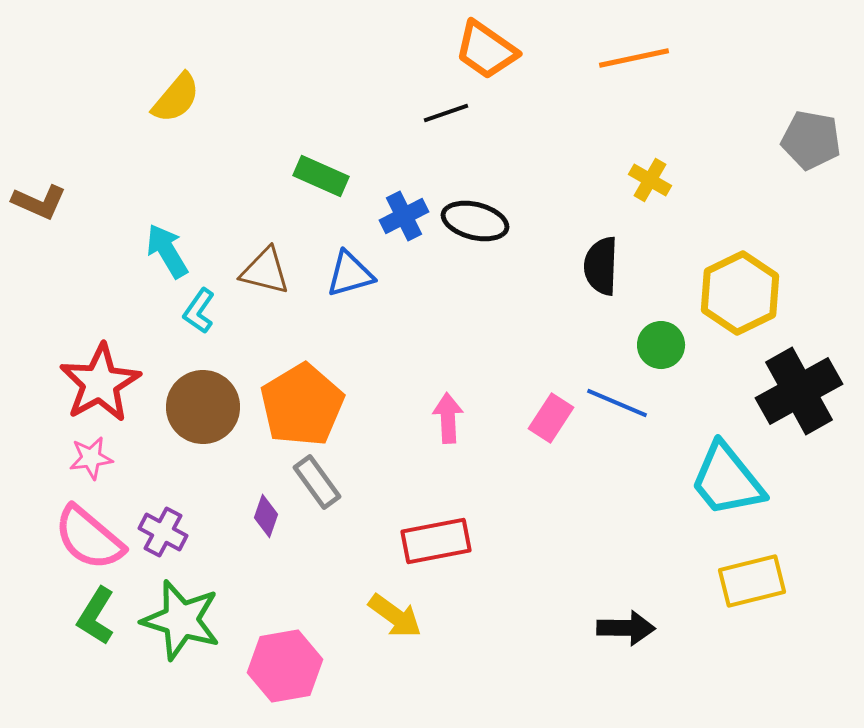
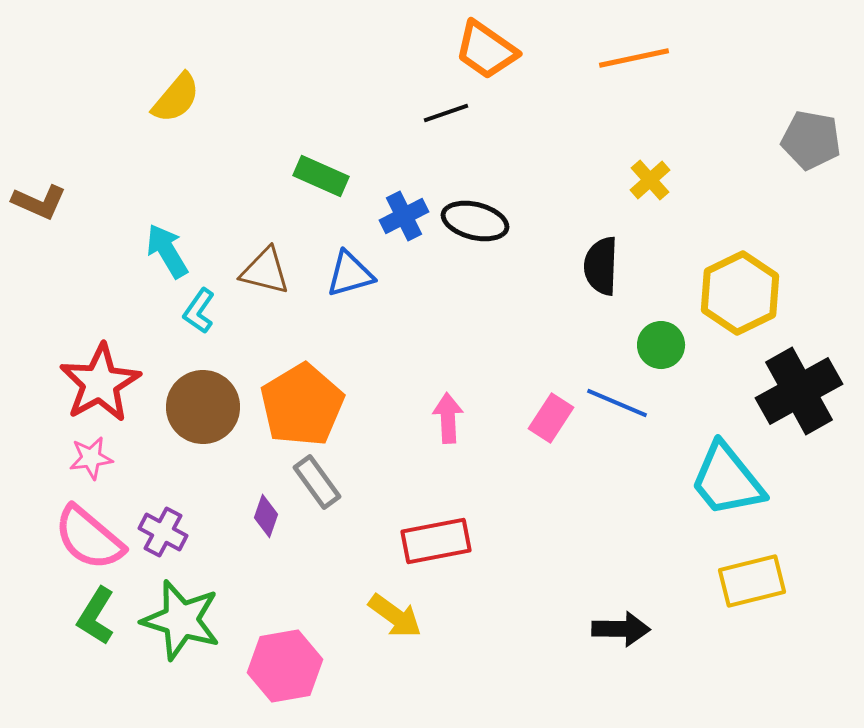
yellow cross: rotated 18 degrees clockwise
black arrow: moved 5 px left, 1 px down
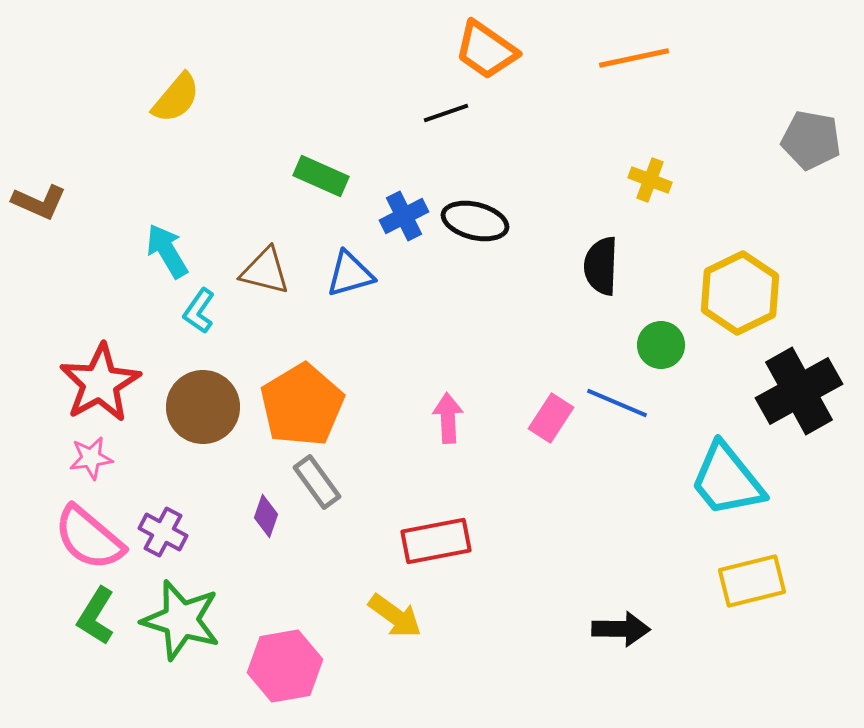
yellow cross: rotated 27 degrees counterclockwise
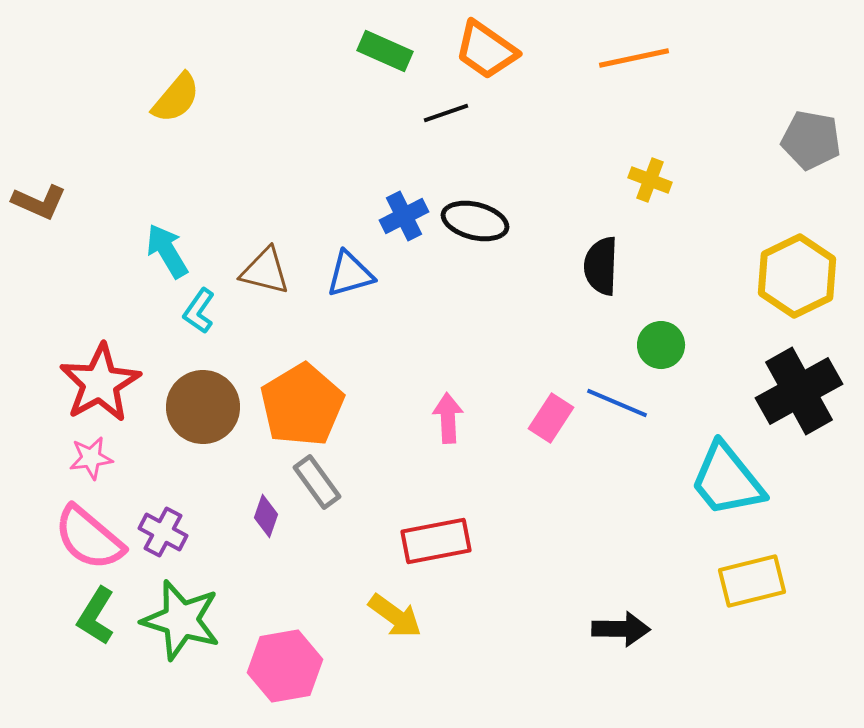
green rectangle: moved 64 px right, 125 px up
yellow hexagon: moved 57 px right, 17 px up
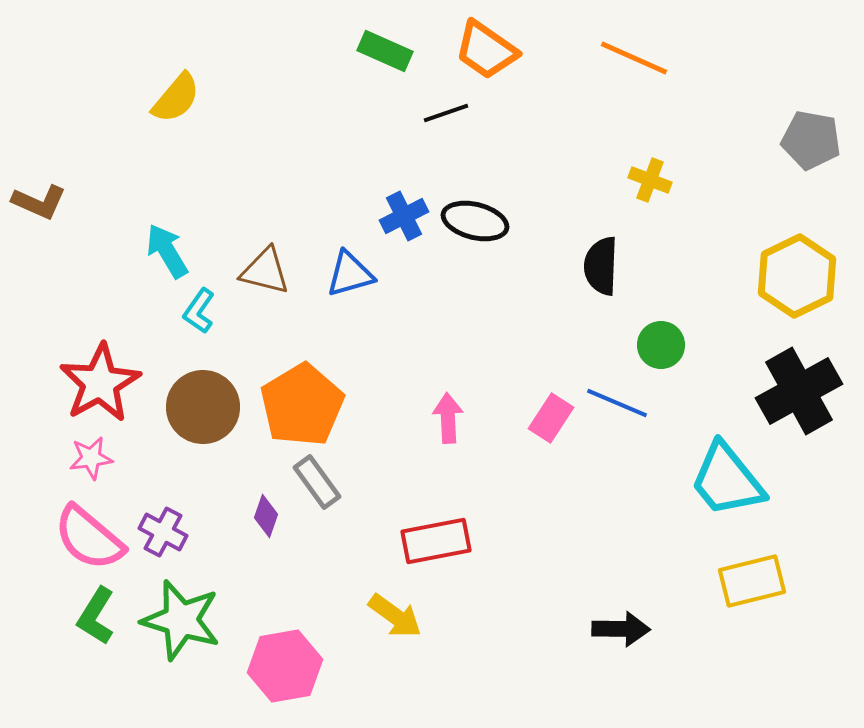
orange line: rotated 36 degrees clockwise
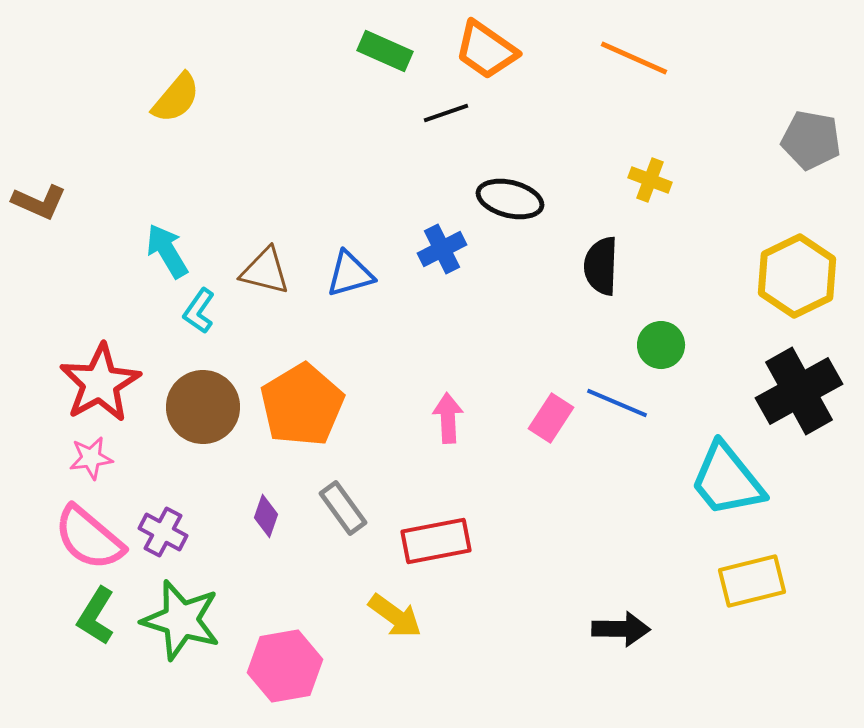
blue cross: moved 38 px right, 33 px down
black ellipse: moved 35 px right, 22 px up
gray rectangle: moved 26 px right, 26 px down
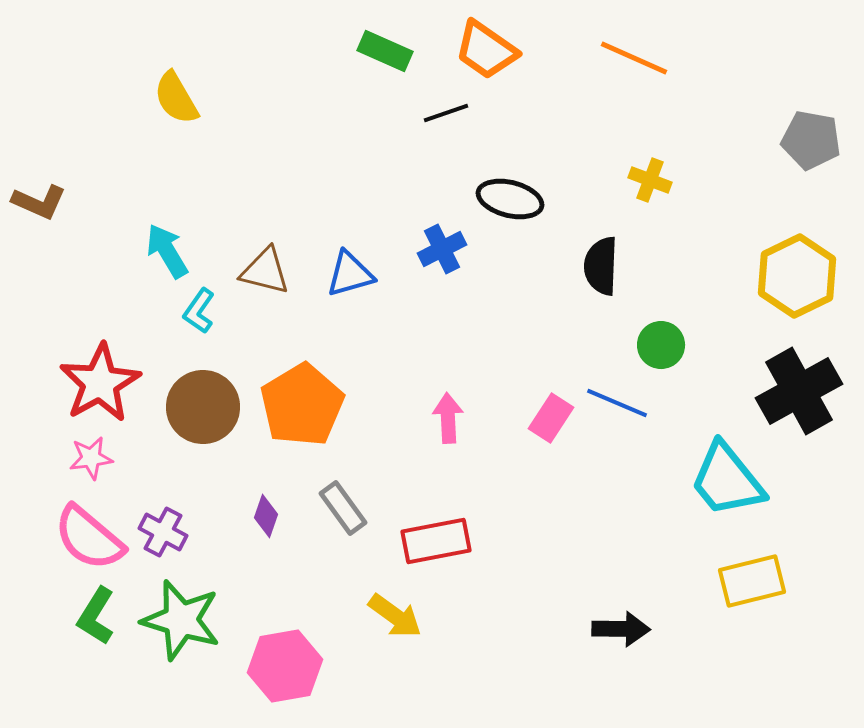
yellow semicircle: rotated 110 degrees clockwise
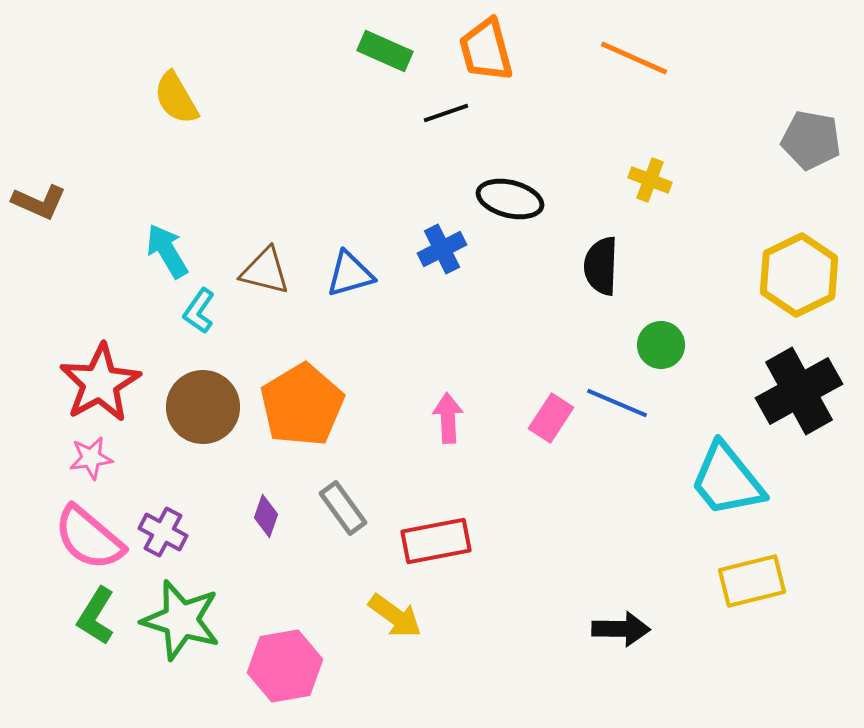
orange trapezoid: rotated 40 degrees clockwise
yellow hexagon: moved 2 px right, 1 px up
